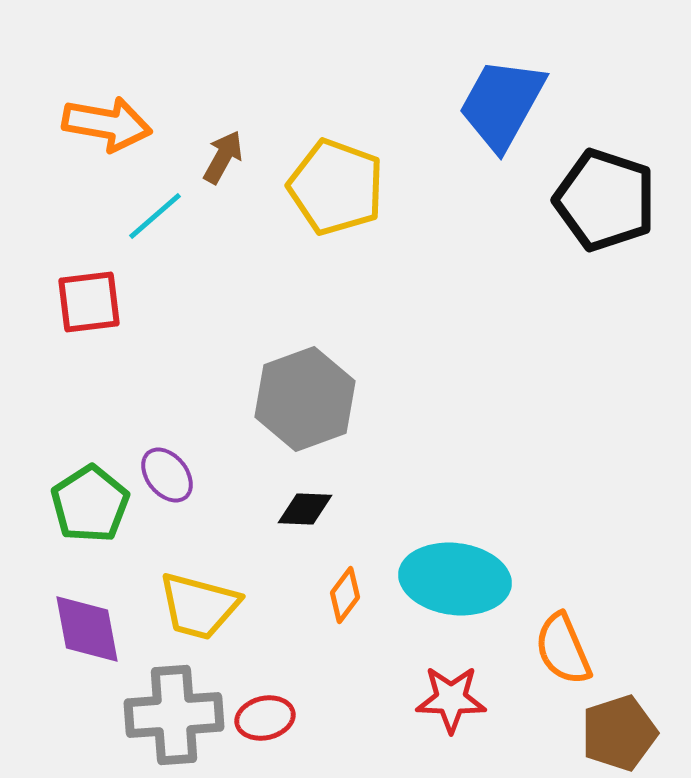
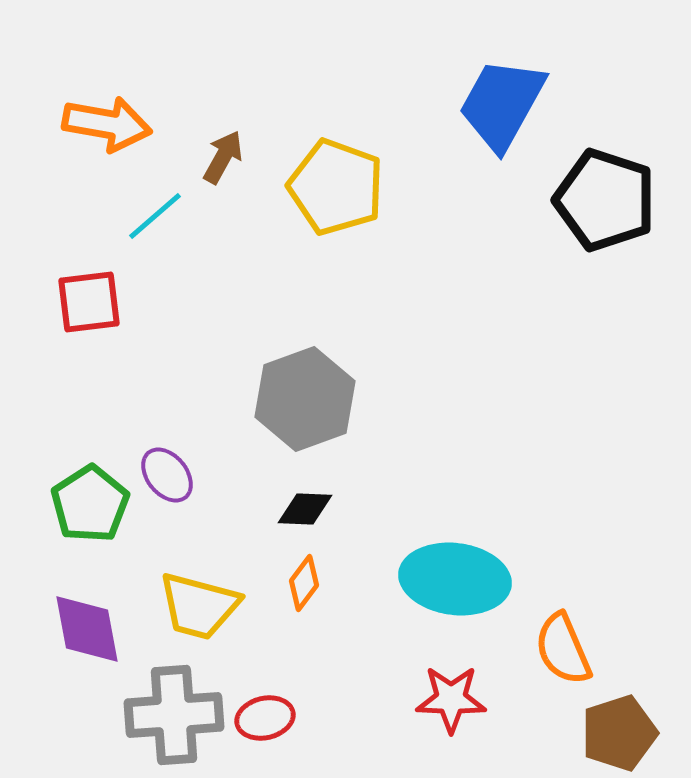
orange diamond: moved 41 px left, 12 px up
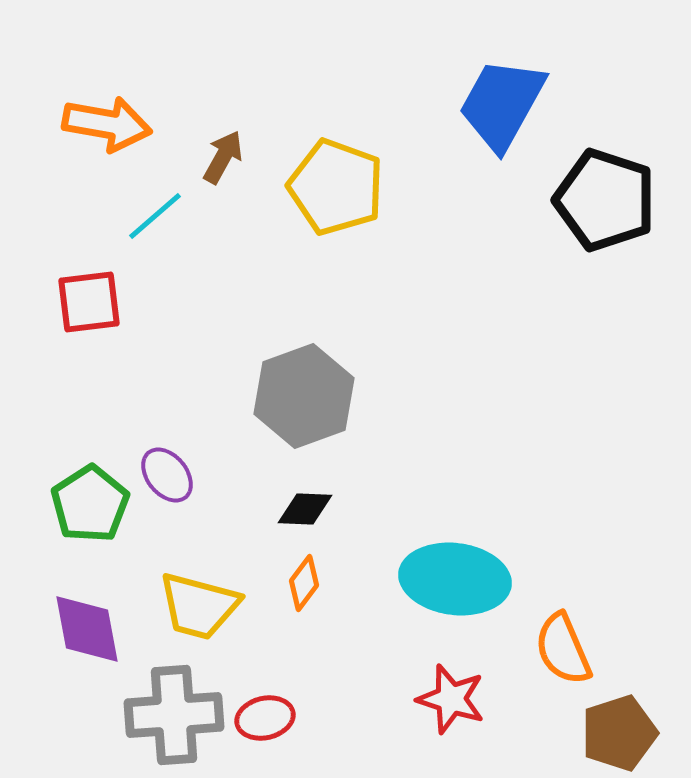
gray hexagon: moved 1 px left, 3 px up
red star: rotated 16 degrees clockwise
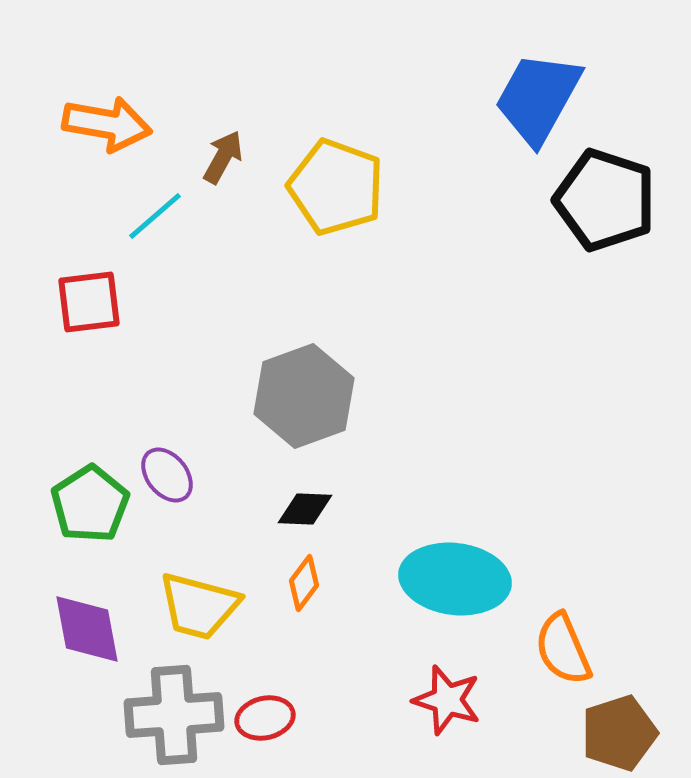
blue trapezoid: moved 36 px right, 6 px up
red star: moved 4 px left, 1 px down
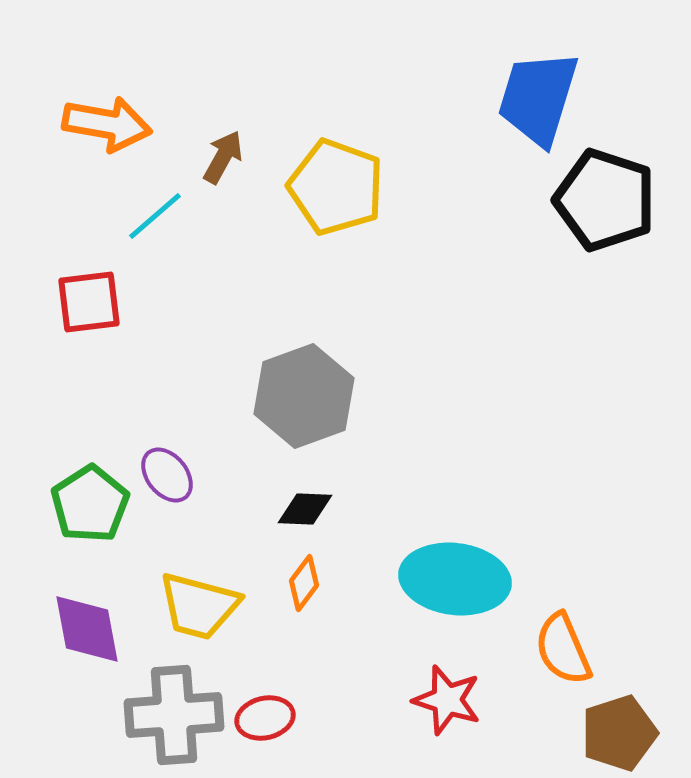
blue trapezoid: rotated 12 degrees counterclockwise
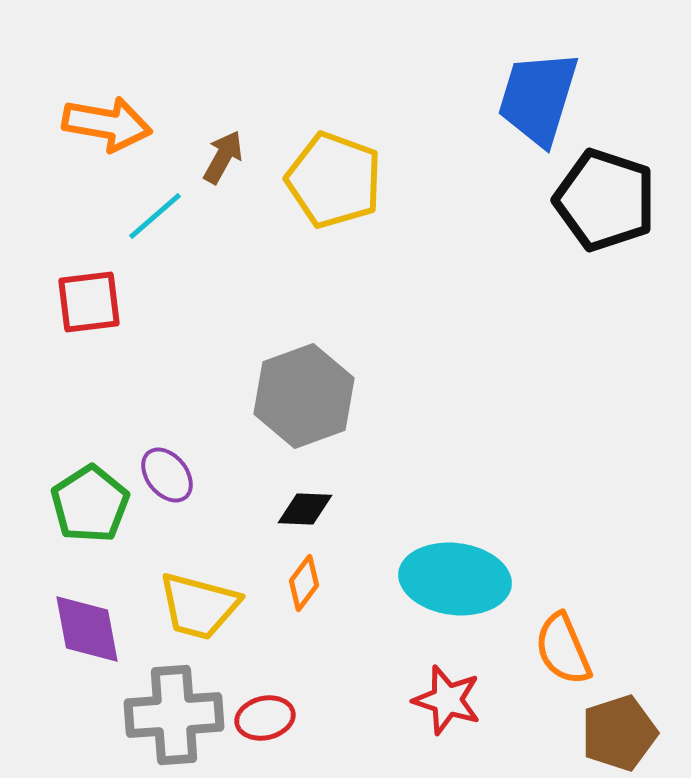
yellow pentagon: moved 2 px left, 7 px up
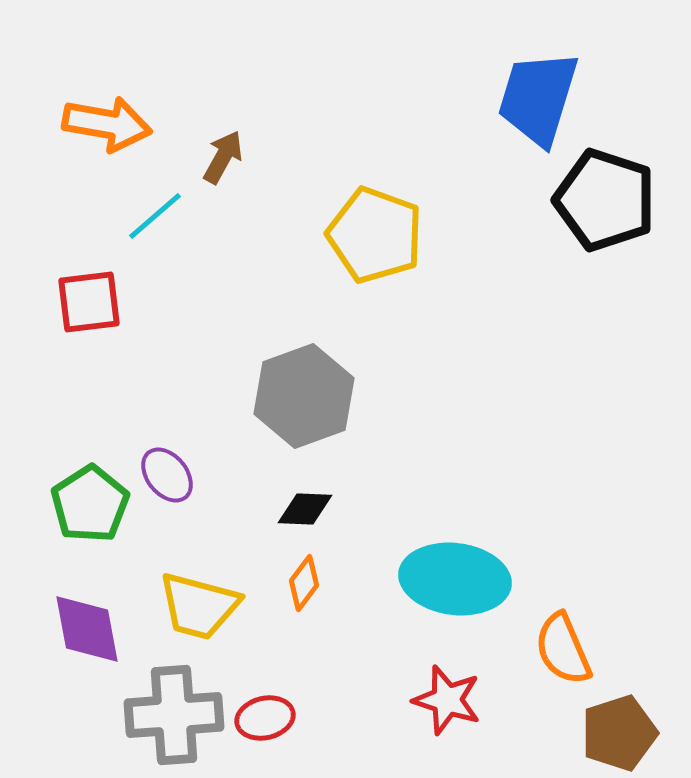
yellow pentagon: moved 41 px right, 55 px down
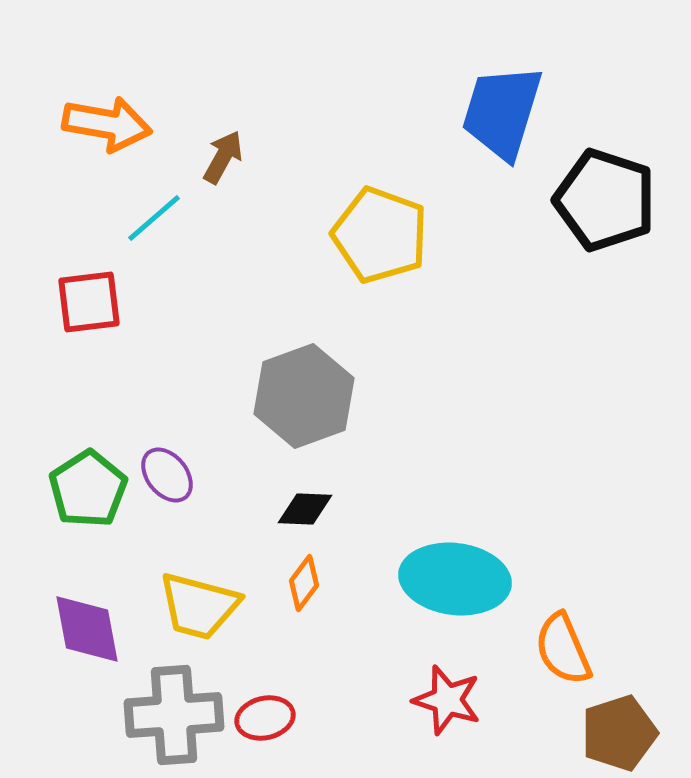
blue trapezoid: moved 36 px left, 14 px down
cyan line: moved 1 px left, 2 px down
yellow pentagon: moved 5 px right
green pentagon: moved 2 px left, 15 px up
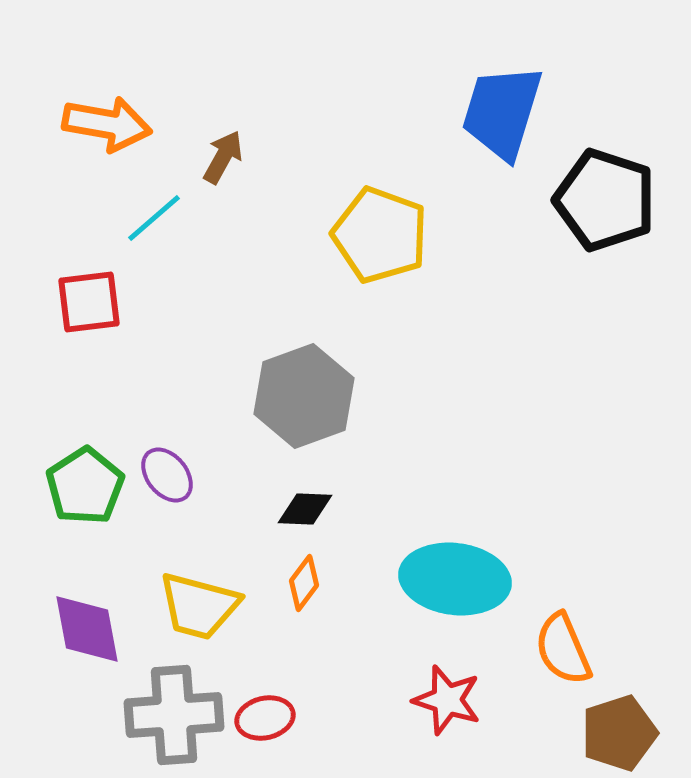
green pentagon: moved 3 px left, 3 px up
